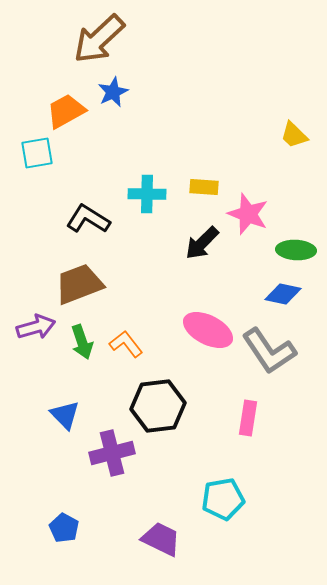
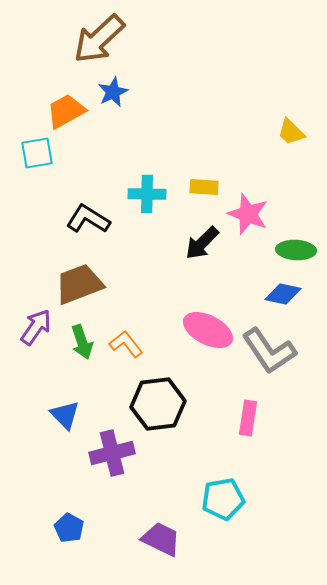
yellow trapezoid: moved 3 px left, 3 px up
purple arrow: rotated 39 degrees counterclockwise
black hexagon: moved 2 px up
blue pentagon: moved 5 px right
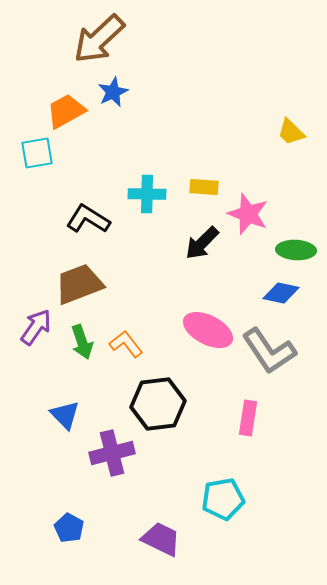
blue diamond: moved 2 px left, 1 px up
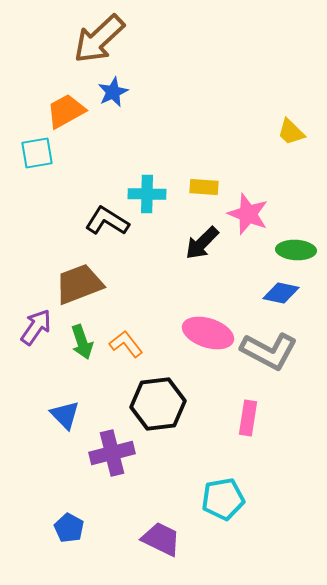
black L-shape: moved 19 px right, 2 px down
pink ellipse: moved 3 px down; rotated 9 degrees counterclockwise
gray L-shape: rotated 28 degrees counterclockwise
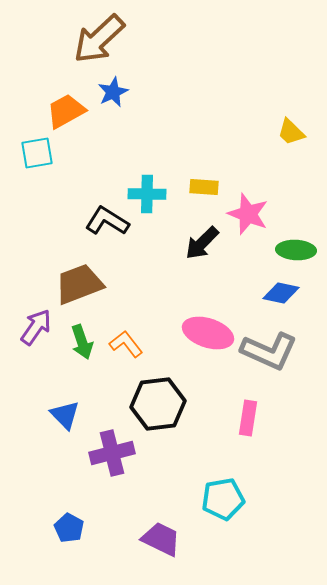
gray L-shape: rotated 4 degrees counterclockwise
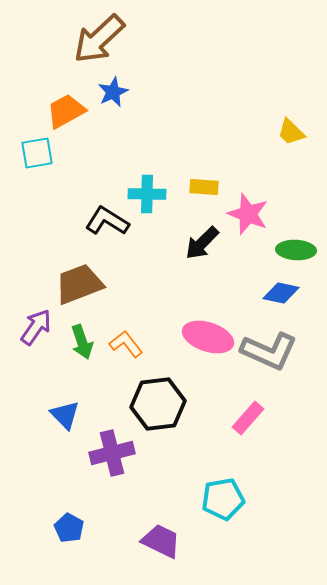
pink ellipse: moved 4 px down
pink rectangle: rotated 32 degrees clockwise
purple trapezoid: moved 2 px down
